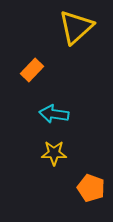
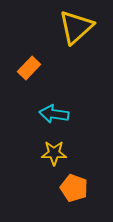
orange rectangle: moved 3 px left, 2 px up
orange pentagon: moved 17 px left
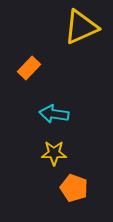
yellow triangle: moved 5 px right; rotated 18 degrees clockwise
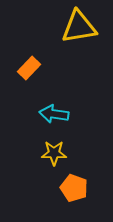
yellow triangle: moved 2 px left; rotated 15 degrees clockwise
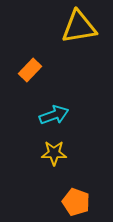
orange rectangle: moved 1 px right, 2 px down
cyan arrow: moved 1 px down; rotated 152 degrees clockwise
orange pentagon: moved 2 px right, 14 px down
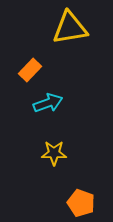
yellow triangle: moved 9 px left, 1 px down
cyan arrow: moved 6 px left, 12 px up
orange pentagon: moved 5 px right, 1 px down
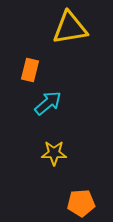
orange rectangle: rotated 30 degrees counterclockwise
cyan arrow: rotated 20 degrees counterclockwise
orange pentagon: rotated 24 degrees counterclockwise
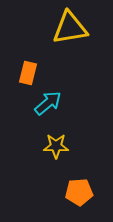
orange rectangle: moved 2 px left, 3 px down
yellow star: moved 2 px right, 7 px up
orange pentagon: moved 2 px left, 11 px up
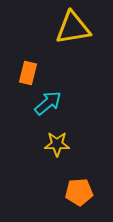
yellow triangle: moved 3 px right
yellow star: moved 1 px right, 2 px up
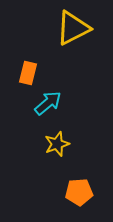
yellow triangle: rotated 18 degrees counterclockwise
yellow star: rotated 20 degrees counterclockwise
